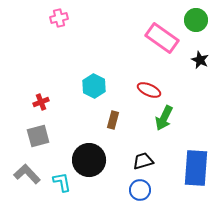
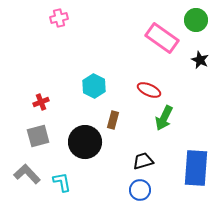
black circle: moved 4 px left, 18 px up
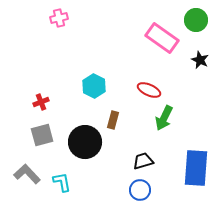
gray square: moved 4 px right, 1 px up
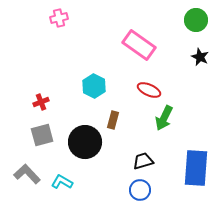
pink rectangle: moved 23 px left, 7 px down
black star: moved 3 px up
cyan L-shape: rotated 50 degrees counterclockwise
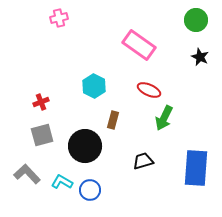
black circle: moved 4 px down
blue circle: moved 50 px left
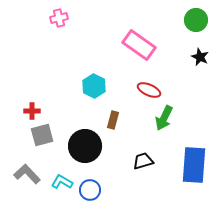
red cross: moved 9 px left, 9 px down; rotated 21 degrees clockwise
blue rectangle: moved 2 px left, 3 px up
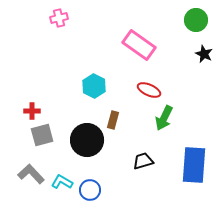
black star: moved 4 px right, 3 px up
black circle: moved 2 px right, 6 px up
gray L-shape: moved 4 px right
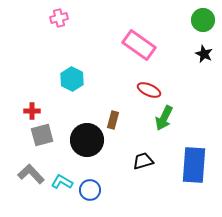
green circle: moved 7 px right
cyan hexagon: moved 22 px left, 7 px up
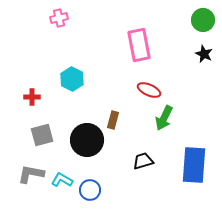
pink rectangle: rotated 44 degrees clockwise
red cross: moved 14 px up
gray L-shape: rotated 36 degrees counterclockwise
cyan L-shape: moved 2 px up
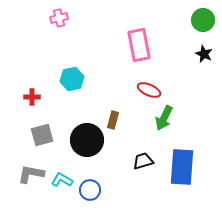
cyan hexagon: rotated 20 degrees clockwise
blue rectangle: moved 12 px left, 2 px down
